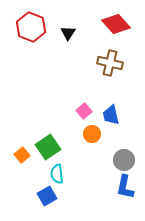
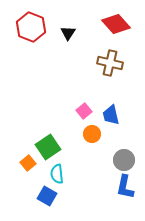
orange square: moved 6 px right, 8 px down
blue square: rotated 30 degrees counterclockwise
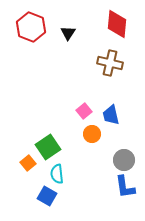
red diamond: moved 1 px right; rotated 48 degrees clockwise
blue L-shape: rotated 20 degrees counterclockwise
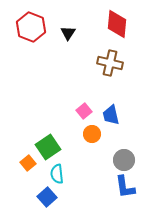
blue square: moved 1 px down; rotated 18 degrees clockwise
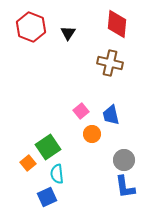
pink square: moved 3 px left
blue square: rotated 18 degrees clockwise
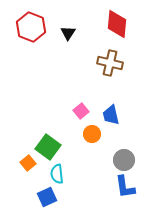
green square: rotated 20 degrees counterclockwise
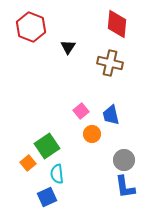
black triangle: moved 14 px down
green square: moved 1 px left, 1 px up; rotated 20 degrees clockwise
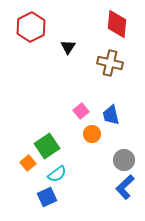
red hexagon: rotated 12 degrees clockwise
cyan semicircle: rotated 120 degrees counterclockwise
blue L-shape: rotated 55 degrees clockwise
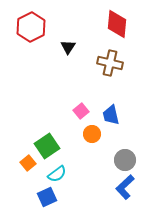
gray circle: moved 1 px right
